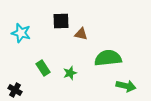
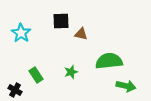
cyan star: rotated 18 degrees clockwise
green semicircle: moved 1 px right, 3 px down
green rectangle: moved 7 px left, 7 px down
green star: moved 1 px right, 1 px up
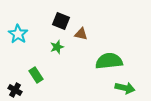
black square: rotated 24 degrees clockwise
cyan star: moved 3 px left, 1 px down
green star: moved 14 px left, 25 px up
green arrow: moved 1 px left, 2 px down
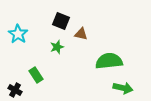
green arrow: moved 2 px left
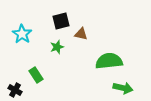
black square: rotated 36 degrees counterclockwise
cyan star: moved 4 px right
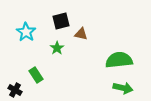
cyan star: moved 4 px right, 2 px up
green star: moved 1 px down; rotated 16 degrees counterclockwise
green semicircle: moved 10 px right, 1 px up
